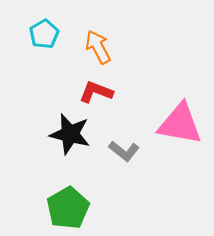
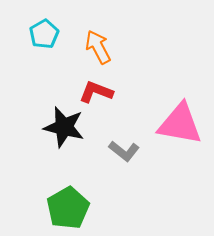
black star: moved 6 px left, 7 px up
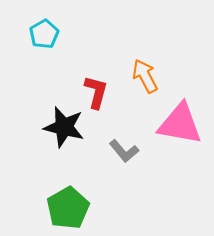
orange arrow: moved 47 px right, 29 px down
red L-shape: rotated 84 degrees clockwise
gray L-shape: rotated 12 degrees clockwise
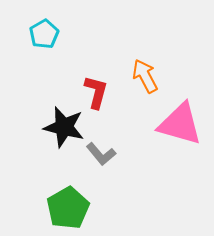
pink triangle: rotated 6 degrees clockwise
gray L-shape: moved 23 px left, 3 px down
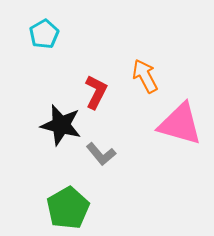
red L-shape: rotated 12 degrees clockwise
black star: moved 3 px left, 2 px up
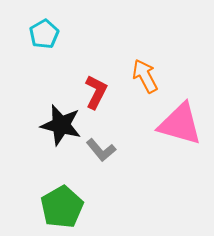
gray L-shape: moved 4 px up
green pentagon: moved 6 px left, 1 px up
